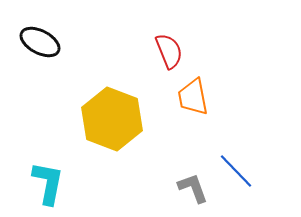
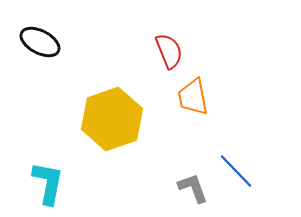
yellow hexagon: rotated 20 degrees clockwise
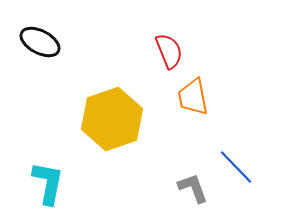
blue line: moved 4 px up
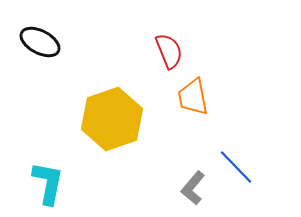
gray L-shape: rotated 120 degrees counterclockwise
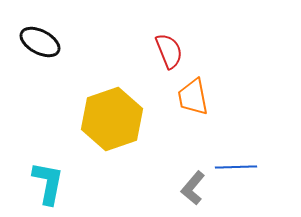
blue line: rotated 48 degrees counterclockwise
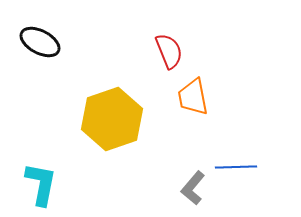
cyan L-shape: moved 7 px left, 1 px down
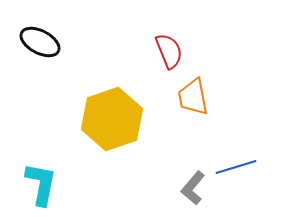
blue line: rotated 15 degrees counterclockwise
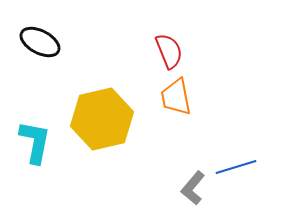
orange trapezoid: moved 17 px left
yellow hexagon: moved 10 px left; rotated 6 degrees clockwise
cyan L-shape: moved 6 px left, 42 px up
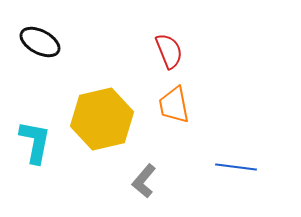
orange trapezoid: moved 2 px left, 8 px down
blue line: rotated 24 degrees clockwise
gray L-shape: moved 49 px left, 7 px up
